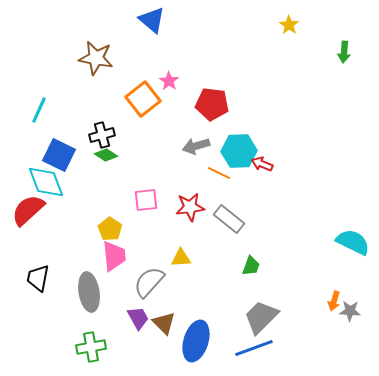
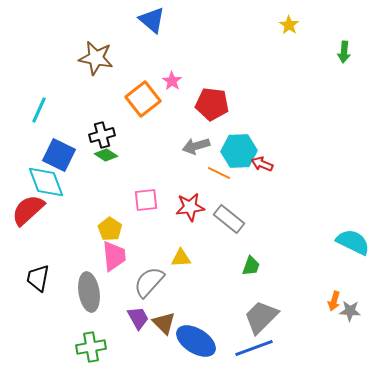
pink star: moved 3 px right
blue ellipse: rotated 75 degrees counterclockwise
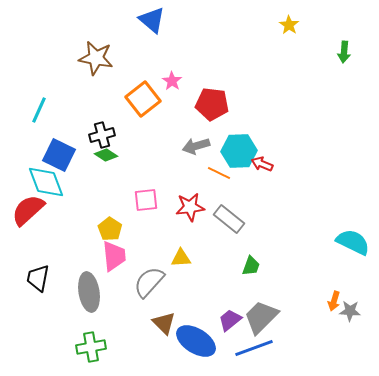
purple trapezoid: moved 92 px right, 2 px down; rotated 100 degrees counterclockwise
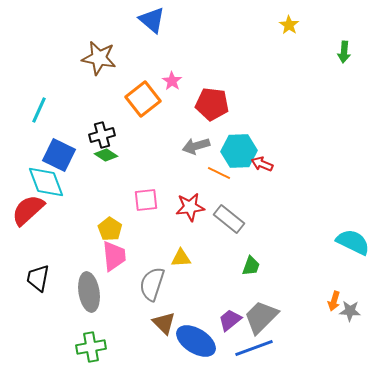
brown star: moved 3 px right
gray semicircle: moved 3 px right, 2 px down; rotated 24 degrees counterclockwise
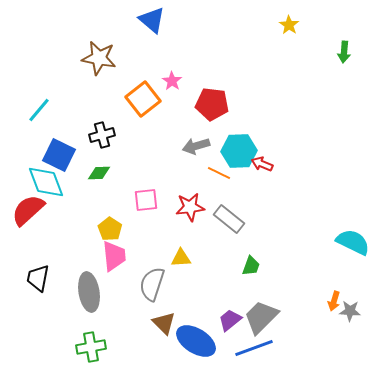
cyan line: rotated 16 degrees clockwise
green diamond: moved 7 px left, 18 px down; rotated 35 degrees counterclockwise
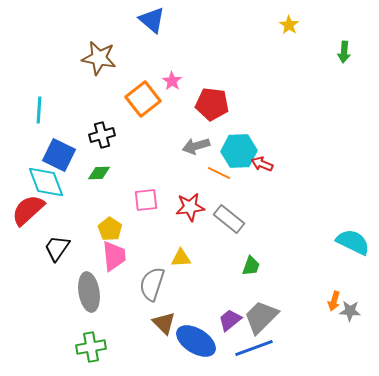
cyan line: rotated 36 degrees counterclockwise
black trapezoid: moved 19 px right, 30 px up; rotated 24 degrees clockwise
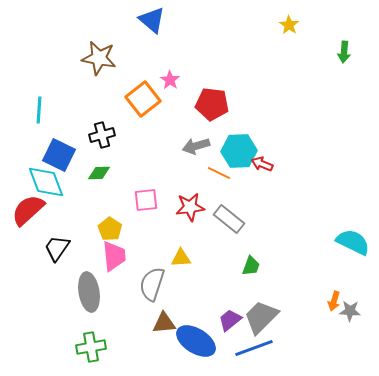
pink star: moved 2 px left, 1 px up
brown triangle: rotated 50 degrees counterclockwise
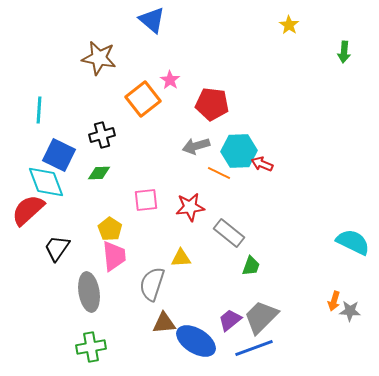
gray rectangle: moved 14 px down
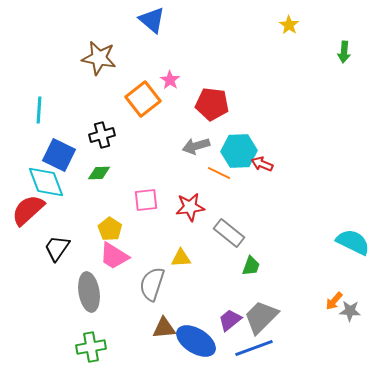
pink trapezoid: rotated 128 degrees clockwise
orange arrow: rotated 24 degrees clockwise
brown triangle: moved 5 px down
